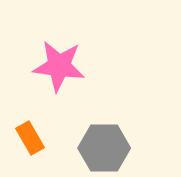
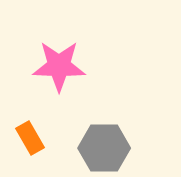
pink star: rotated 6 degrees counterclockwise
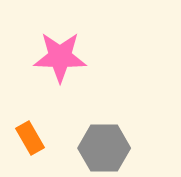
pink star: moved 1 px right, 9 px up
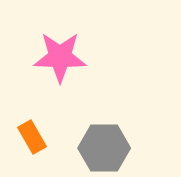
orange rectangle: moved 2 px right, 1 px up
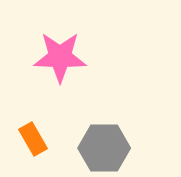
orange rectangle: moved 1 px right, 2 px down
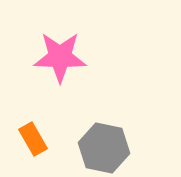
gray hexagon: rotated 12 degrees clockwise
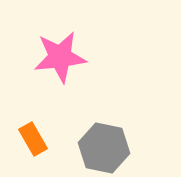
pink star: rotated 8 degrees counterclockwise
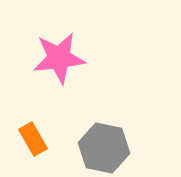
pink star: moved 1 px left, 1 px down
